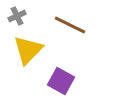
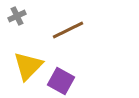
brown line: moved 2 px left, 5 px down; rotated 52 degrees counterclockwise
yellow triangle: moved 16 px down
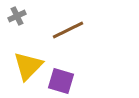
purple square: rotated 12 degrees counterclockwise
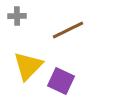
gray cross: rotated 24 degrees clockwise
purple square: rotated 8 degrees clockwise
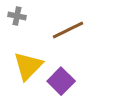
gray cross: rotated 12 degrees clockwise
purple square: rotated 20 degrees clockwise
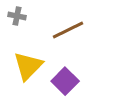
purple square: moved 4 px right
